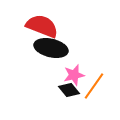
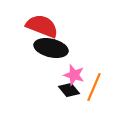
pink star: rotated 30 degrees clockwise
orange line: moved 1 px down; rotated 12 degrees counterclockwise
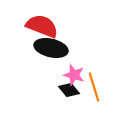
orange line: rotated 40 degrees counterclockwise
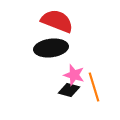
red semicircle: moved 15 px right, 5 px up
black ellipse: rotated 20 degrees counterclockwise
black diamond: rotated 35 degrees counterclockwise
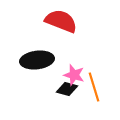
red semicircle: moved 4 px right
black ellipse: moved 14 px left, 12 px down
black diamond: moved 2 px left, 1 px up
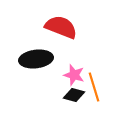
red semicircle: moved 6 px down
black ellipse: moved 1 px left, 1 px up
black diamond: moved 7 px right, 6 px down
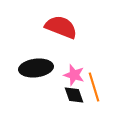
black ellipse: moved 9 px down
black diamond: rotated 55 degrees clockwise
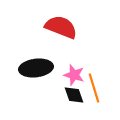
orange line: moved 1 px down
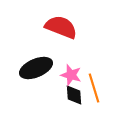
black ellipse: rotated 16 degrees counterclockwise
pink star: moved 3 px left
black diamond: rotated 15 degrees clockwise
